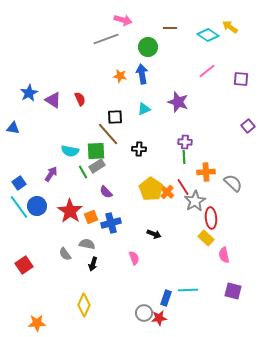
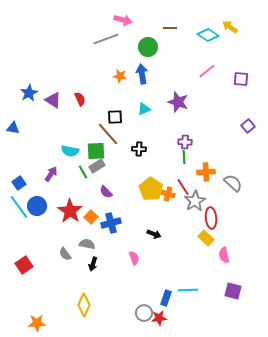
orange cross at (167, 192): moved 1 px right, 2 px down; rotated 24 degrees counterclockwise
orange square at (91, 217): rotated 24 degrees counterclockwise
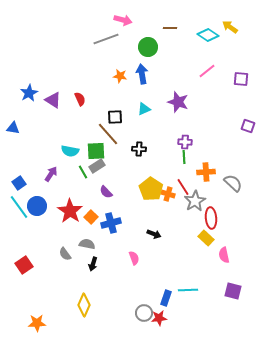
purple square at (248, 126): rotated 32 degrees counterclockwise
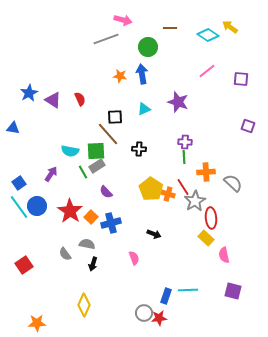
blue rectangle at (166, 298): moved 2 px up
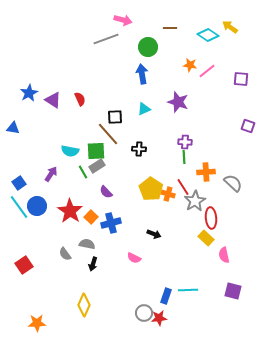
orange star at (120, 76): moved 70 px right, 11 px up
pink semicircle at (134, 258): rotated 136 degrees clockwise
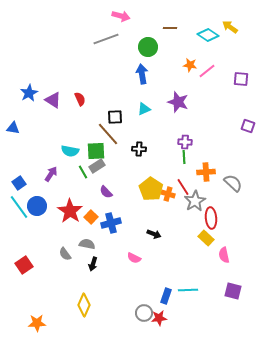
pink arrow at (123, 20): moved 2 px left, 4 px up
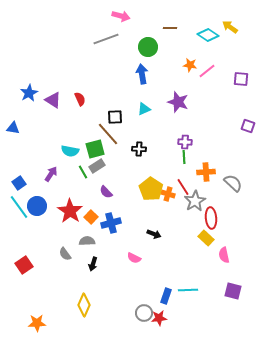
green square at (96, 151): moved 1 px left, 2 px up; rotated 12 degrees counterclockwise
gray semicircle at (87, 244): moved 3 px up; rotated 14 degrees counterclockwise
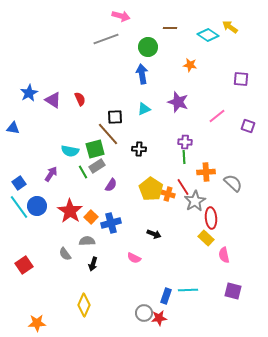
pink line at (207, 71): moved 10 px right, 45 px down
purple semicircle at (106, 192): moved 5 px right, 7 px up; rotated 104 degrees counterclockwise
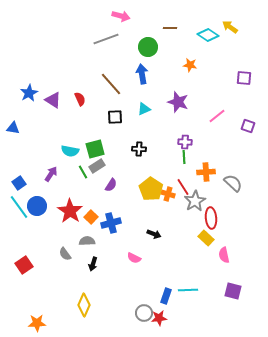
purple square at (241, 79): moved 3 px right, 1 px up
brown line at (108, 134): moved 3 px right, 50 px up
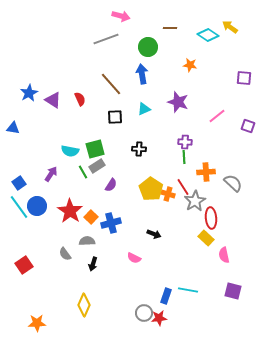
cyan line at (188, 290): rotated 12 degrees clockwise
